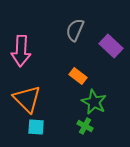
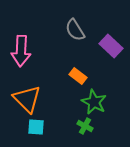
gray semicircle: rotated 55 degrees counterclockwise
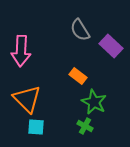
gray semicircle: moved 5 px right
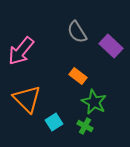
gray semicircle: moved 3 px left, 2 px down
pink arrow: rotated 36 degrees clockwise
cyan square: moved 18 px right, 5 px up; rotated 36 degrees counterclockwise
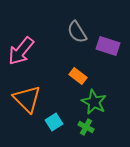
purple rectangle: moved 3 px left; rotated 25 degrees counterclockwise
green cross: moved 1 px right, 1 px down
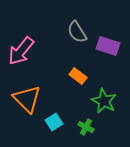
green star: moved 10 px right, 1 px up
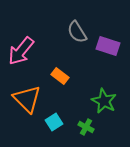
orange rectangle: moved 18 px left
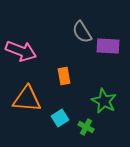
gray semicircle: moved 5 px right
purple rectangle: rotated 15 degrees counterclockwise
pink arrow: rotated 108 degrees counterclockwise
orange rectangle: moved 4 px right; rotated 42 degrees clockwise
orange triangle: rotated 40 degrees counterclockwise
cyan square: moved 6 px right, 4 px up
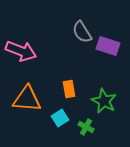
purple rectangle: rotated 15 degrees clockwise
orange rectangle: moved 5 px right, 13 px down
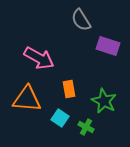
gray semicircle: moved 1 px left, 12 px up
pink arrow: moved 18 px right, 7 px down; rotated 8 degrees clockwise
cyan square: rotated 24 degrees counterclockwise
